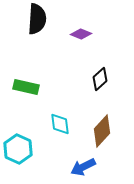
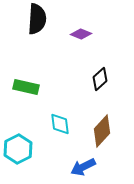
cyan hexagon: rotated 8 degrees clockwise
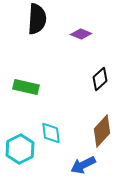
cyan diamond: moved 9 px left, 9 px down
cyan hexagon: moved 2 px right
blue arrow: moved 2 px up
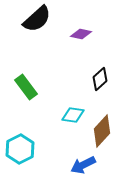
black semicircle: rotated 44 degrees clockwise
purple diamond: rotated 10 degrees counterclockwise
green rectangle: rotated 40 degrees clockwise
cyan diamond: moved 22 px right, 18 px up; rotated 75 degrees counterclockwise
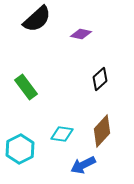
cyan diamond: moved 11 px left, 19 px down
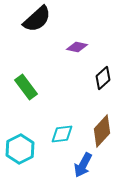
purple diamond: moved 4 px left, 13 px down
black diamond: moved 3 px right, 1 px up
cyan diamond: rotated 15 degrees counterclockwise
blue arrow: rotated 35 degrees counterclockwise
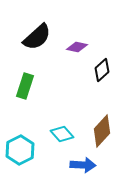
black semicircle: moved 18 px down
black diamond: moved 1 px left, 8 px up
green rectangle: moved 1 px left, 1 px up; rotated 55 degrees clockwise
cyan diamond: rotated 55 degrees clockwise
cyan hexagon: moved 1 px down
blue arrow: rotated 115 degrees counterclockwise
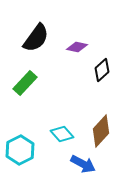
black semicircle: moved 1 px left, 1 px down; rotated 12 degrees counterclockwise
green rectangle: moved 3 px up; rotated 25 degrees clockwise
brown diamond: moved 1 px left
blue arrow: moved 1 px up; rotated 25 degrees clockwise
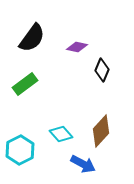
black semicircle: moved 4 px left
black diamond: rotated 25 degrees counterclockwise
green rectangle: moved 1 px down; rotated 10 degrees clockwise
cyan diamond: moved 1 px left
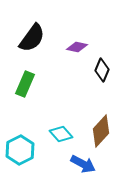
green rectangle: rotated 30 degrees counterclockwise
